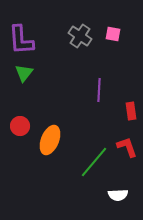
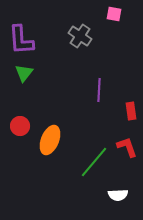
pink square: moved 1 px right, 20 px up
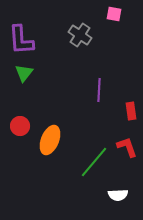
gray cross: moved 1 px up
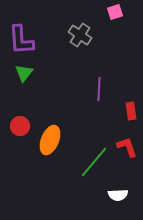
pink square: moved 1 px right, 2 px up; rotated 28 degrees counterclockwise
purple line: moved 1 px up
